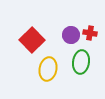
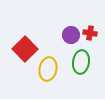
red square: moved 7 px left, 9 px down
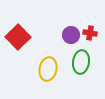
red square: moved 7 px left, 12 px up
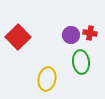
green ellipse: rotated 15 degrees counterclockwise
yellow ellipse: moved 1 px left, 10 px down
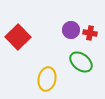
purple circle: moved 5 px up
green ellipse: rotated 45 degrees counterclockwise
